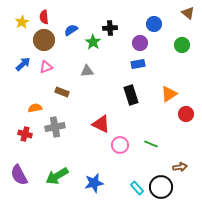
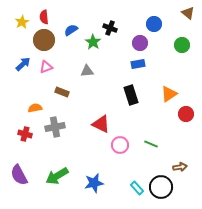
black cross: rotated 24 degrees clockwise
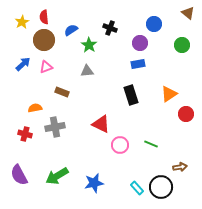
green star: moved 4 px left, 3 px down
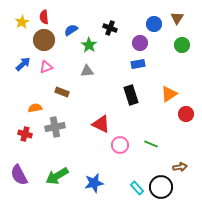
brown triangle: moved 11 px left, 5 px down; rotated 24 degrees clockwise
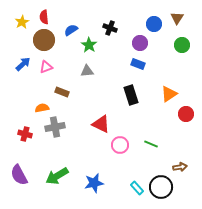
blue rectangle: rotated 32 degrees clockwise
orange semicircle: moved 7 px right
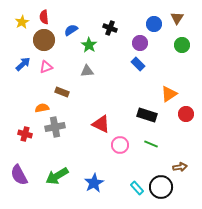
blue rectangle: rotated 24 degrees clockwise
black rectangle: moved 16 px right, 20 px down; rotated 54 degrees counterclockwise
blue star: rotated 18 degrees counterclockwise
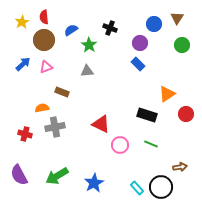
orange triangle: moved 2 px left
